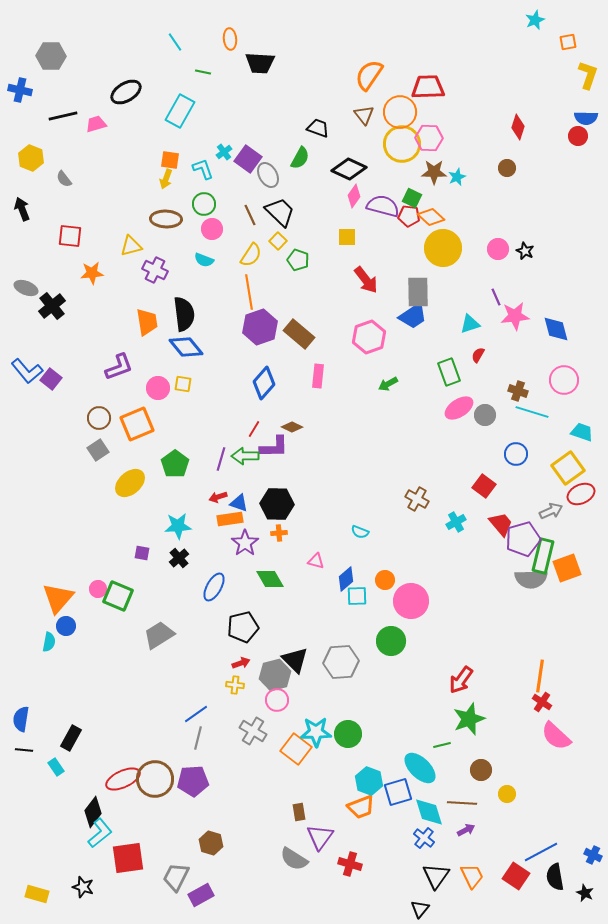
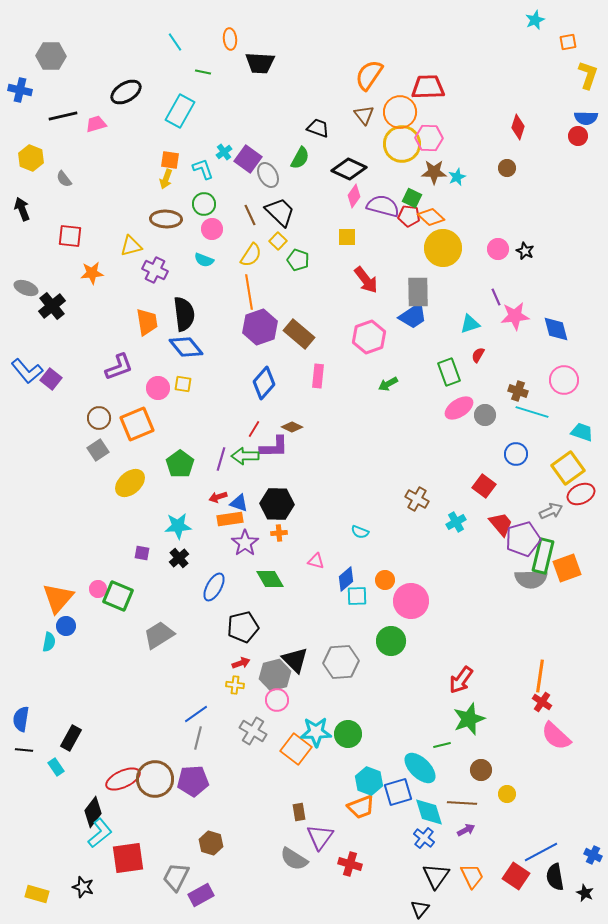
green pentagon at (175, 464): moved 5 px right
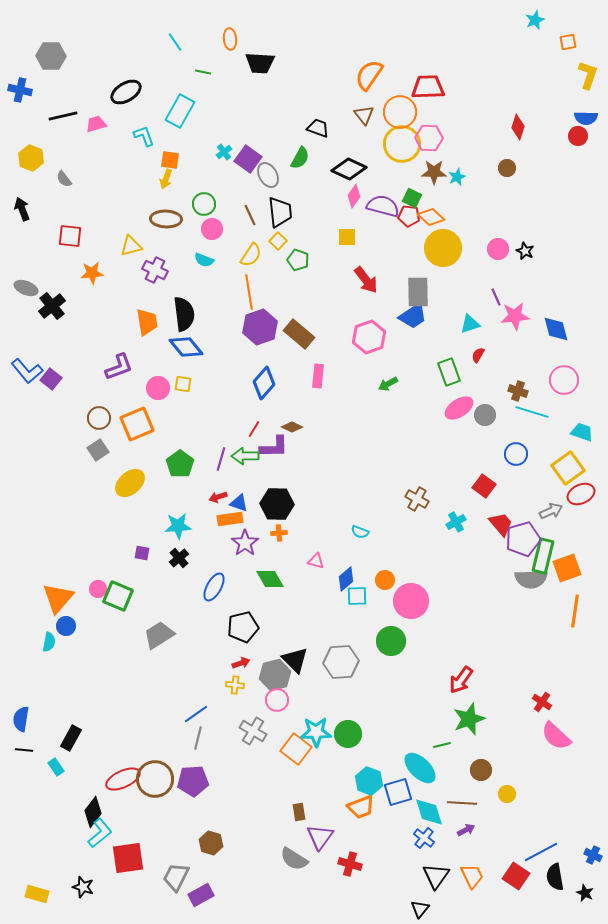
cyan L-shape at (203, 169): moved 59 px left, 33 px up
black trapezoid at (280, 212): rotated 40 degrees clockwise
orange line at (540, 676): moved 35 px right, 65 px up
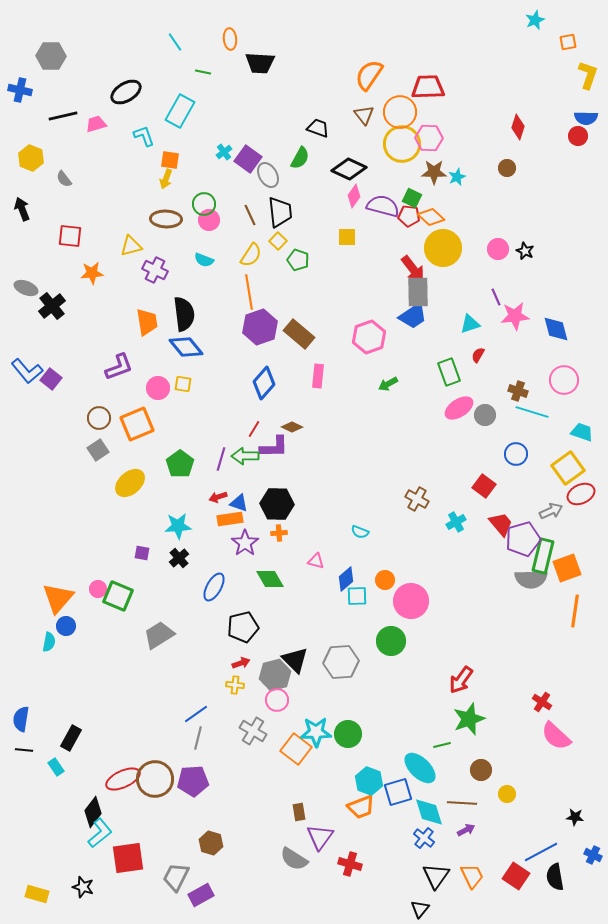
pink circle at (212, 229): moved 3 px left, 9 px up
red arrow at (366, 280): moved 47 px right, 11 px up
black star at (585, 893): moved 10 px left, 76 px up; rotated 18 degrees counterclockwise
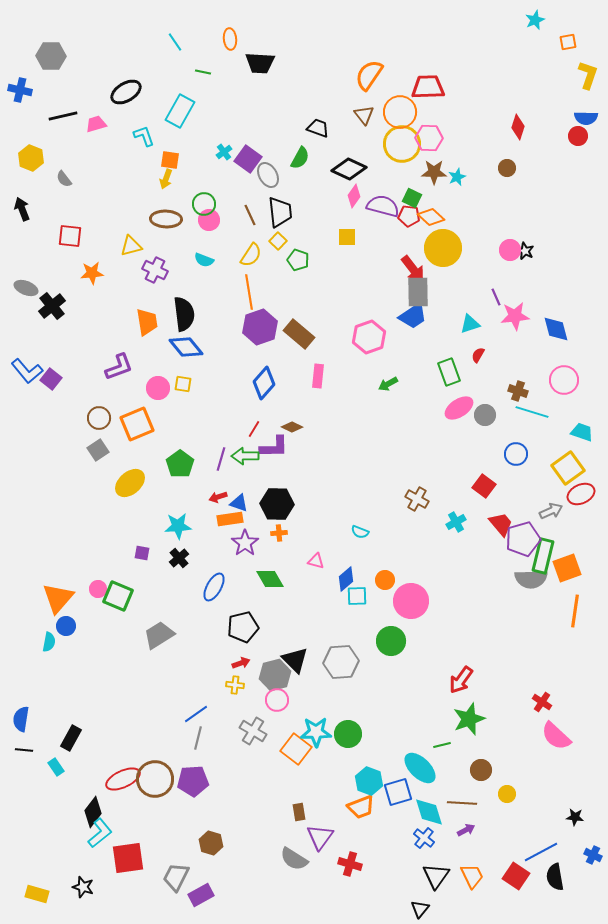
pink circle at (498, 249): moved 12 px right, 1 px down
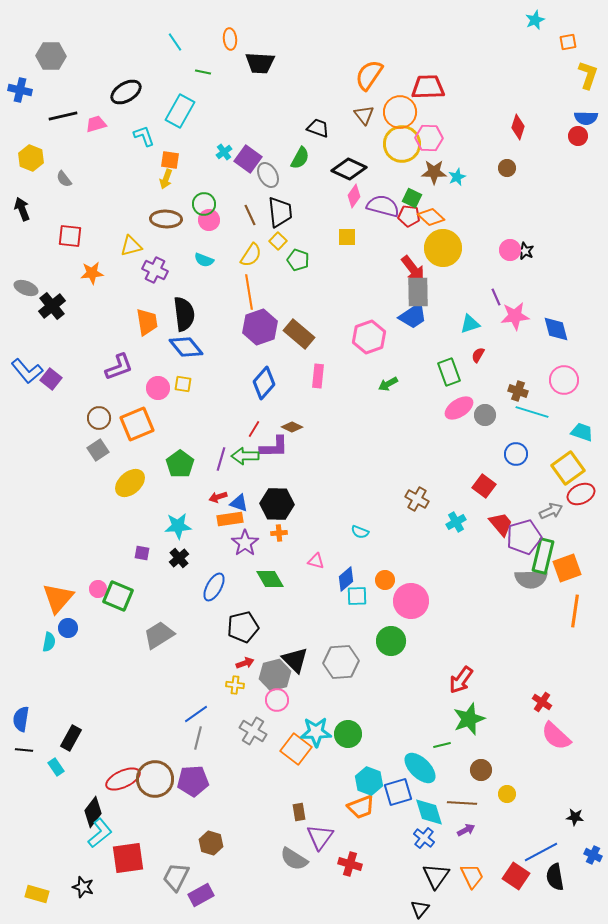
purple pentagon at (523, 539): moved 1 px right, 2 px up
blue circle at (66, 626): moved 2 px right, 2 px down
red arrow at (241, 663): moved 4 px right
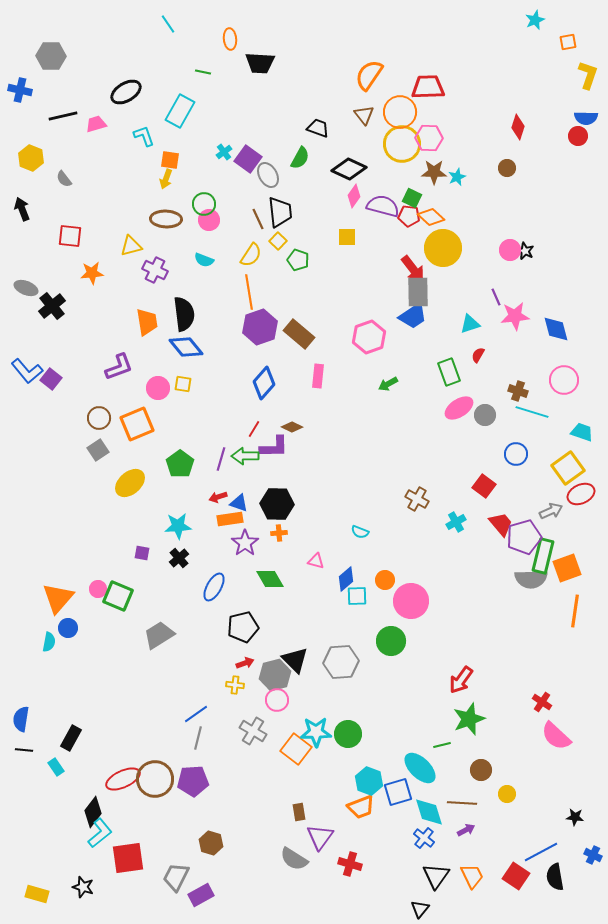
cyan line at (175, 42): moved 7 px left, 18 px up
brown line at (250, 215): moved 8 px right, 4 px down
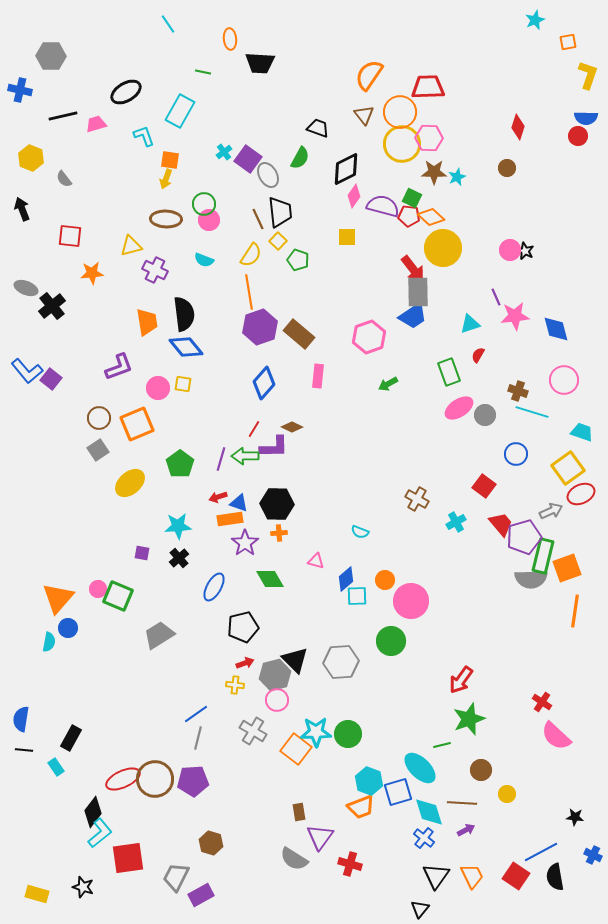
black diamond at (349, 169): moved 3 px left; rotated 52 degrees counterclockwise
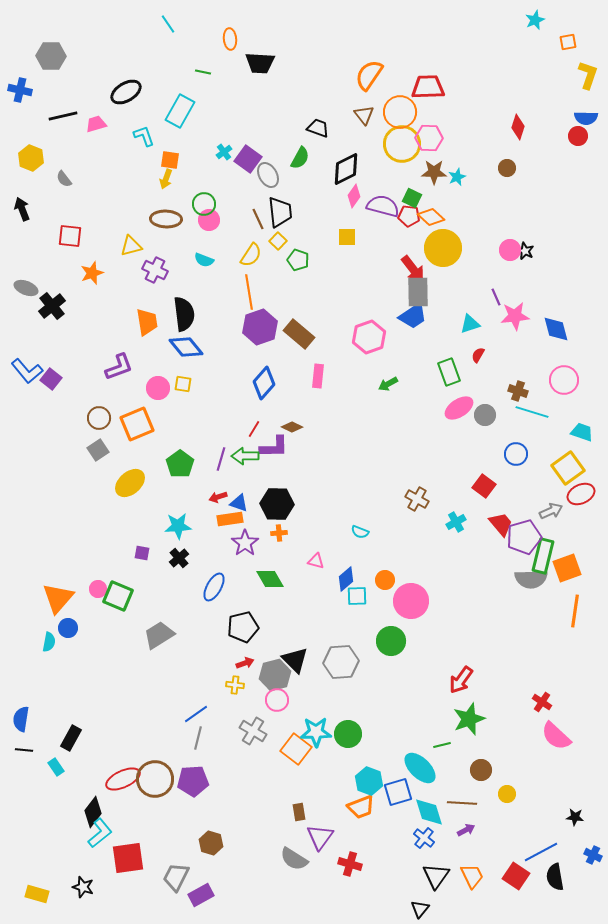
orange star at (92, 273): rotated 15 degrees counterclockwise
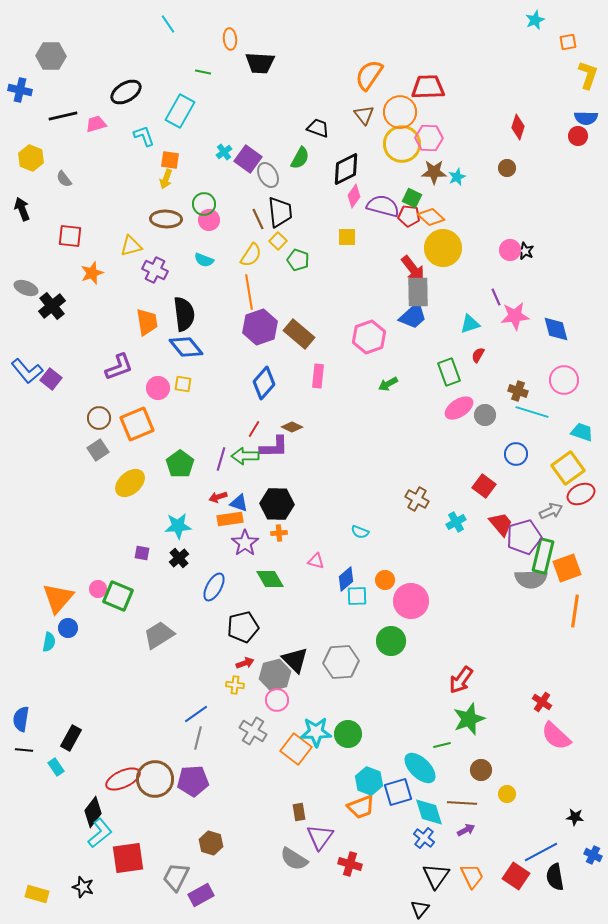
blue trapezoid at (413, 316): rotated 8 degrees counterclockwise
